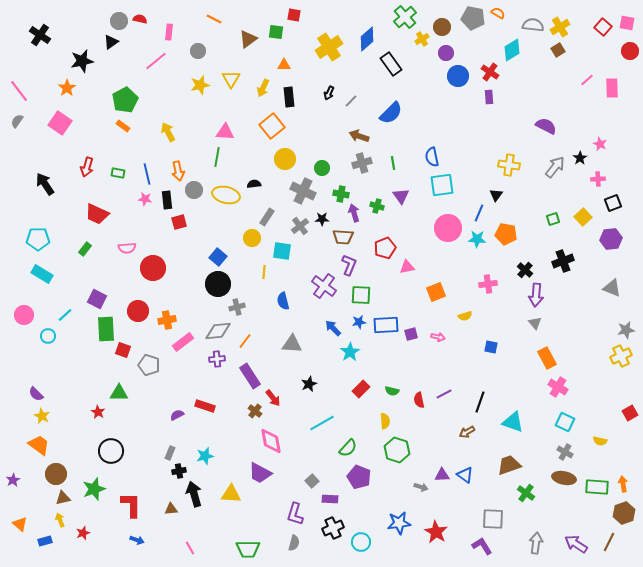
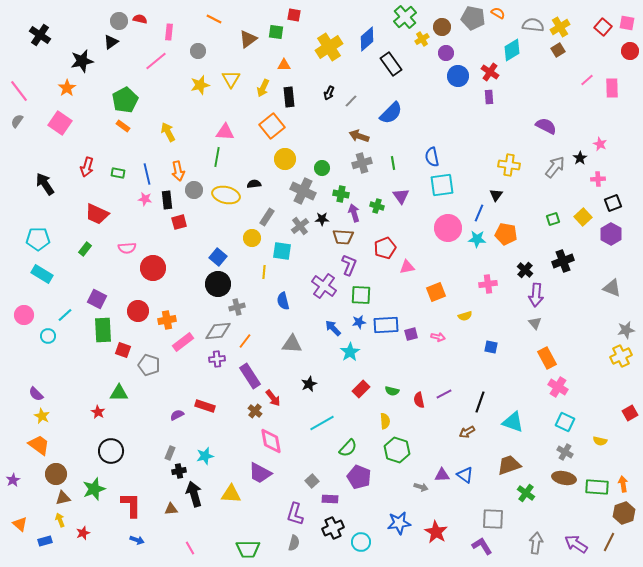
purple hexagon at (611, 239): moved 5 px up; rotated 25 degrees counterclockwise
green rectangle at (106, 329): moved 3 px left, 1 px down
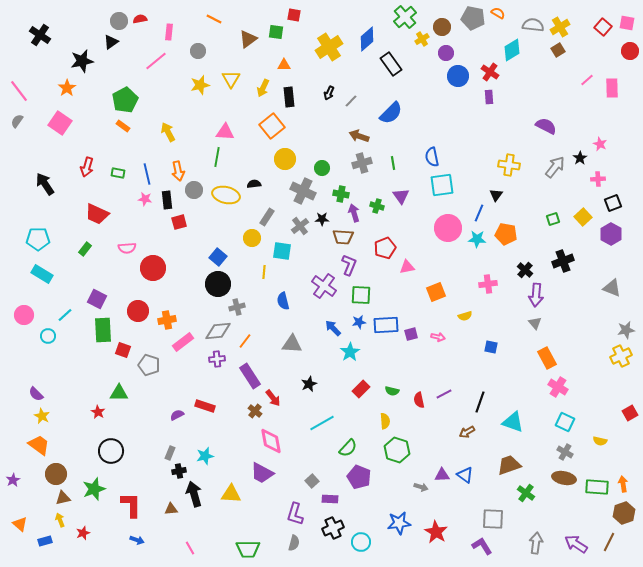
red semicircle at (140, 19): rotated 24 degrees counterclockwise
purple trapezoid at (260, 473): moved 2 px right
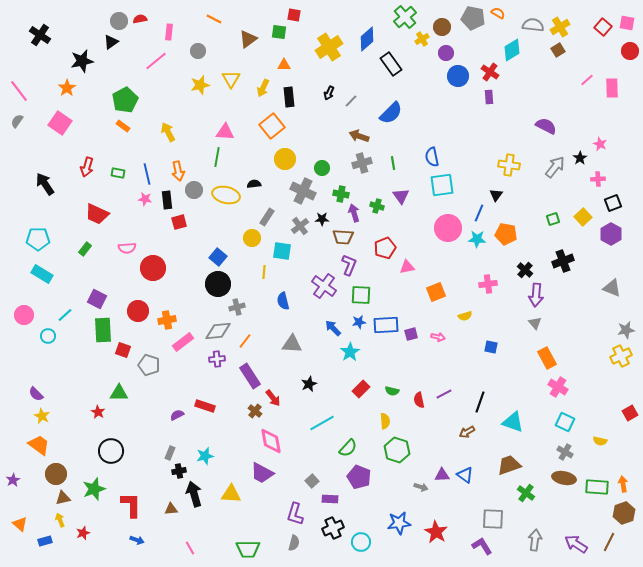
green square at (276, 32): moved 3 px right
gray arrow at (536, 543): moved 1 px left, 3 px up
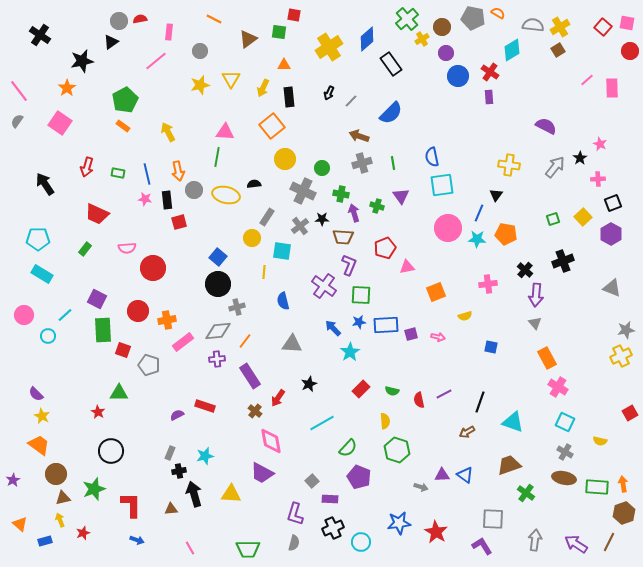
green cross at (405, 17): moved 2 px right, 2 px down
gray circle at (198, 51): moved 2 px right
red arrow at (273, 398): moved 5 px right; rotated 72 degrees clockwise
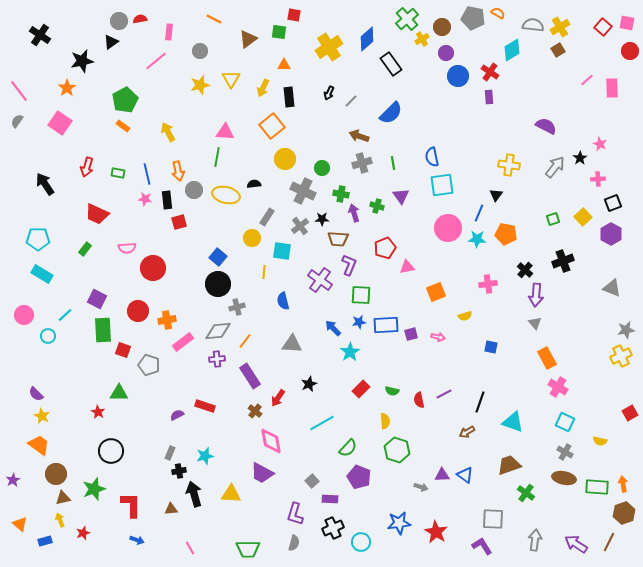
brown trapezoid at (343, 237): moved 5 px left, 2 px down
purple cross at (324, 286): moved 4 px left, 6 px up
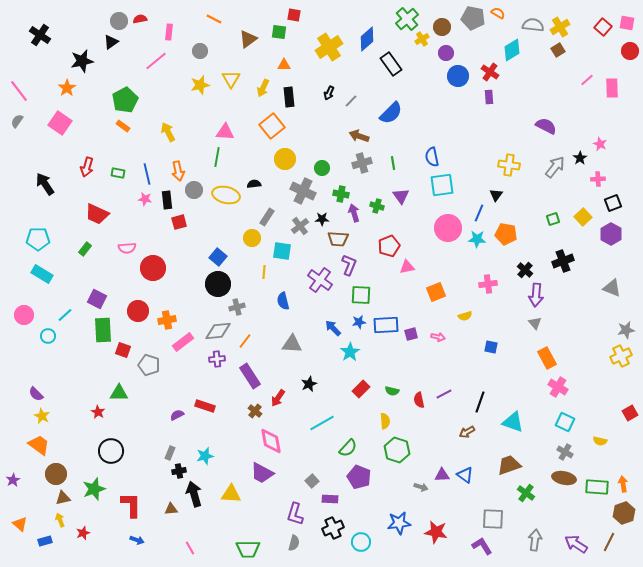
red pentagon at (385, 248): moved 4 px right, 2 px up
red star at (436, 532): rotated 20 degrees counterclockwise
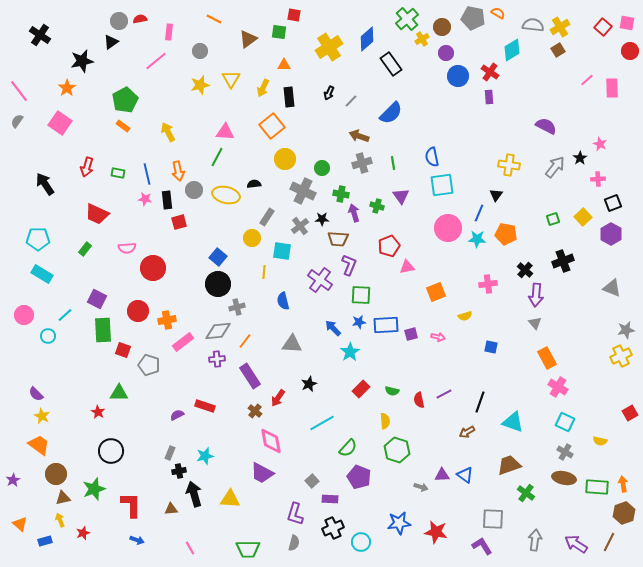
green line at (217, 157): rotated 18 degrees clockwise
yellow triangle at (231, 494): moved 1 px left, 5 px down
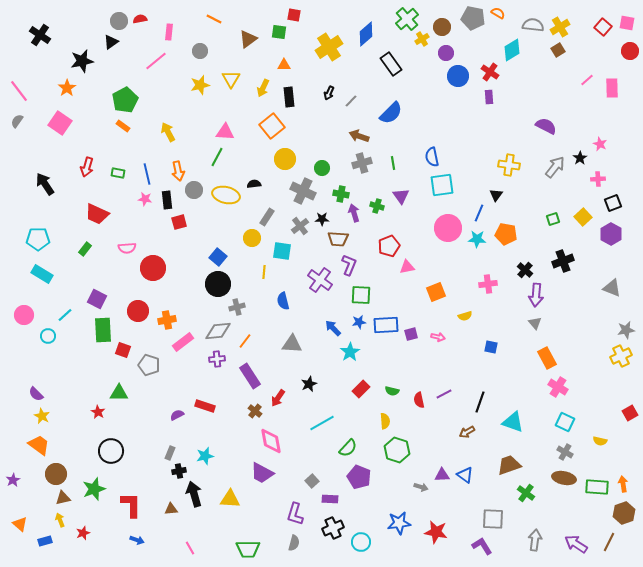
blue diamond at (367, 39): moved 1 px left, 5 px up
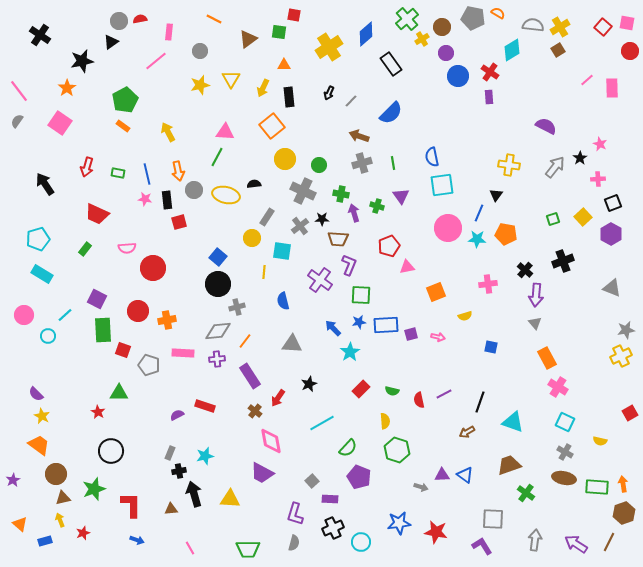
green circle at (322, 168): moved 3 px left, 3 px up
cyan pentagon at (38, 239): rotated 15 degrees counterclockwise
pink rectangle at (183, 342): moved 11 px down; rotated 40 degrees clockwise
